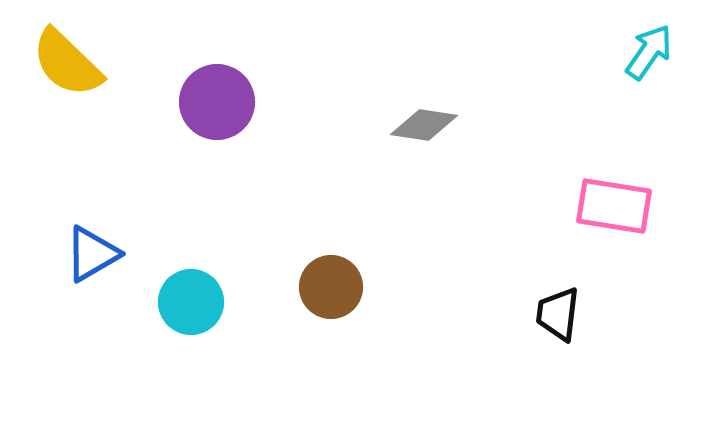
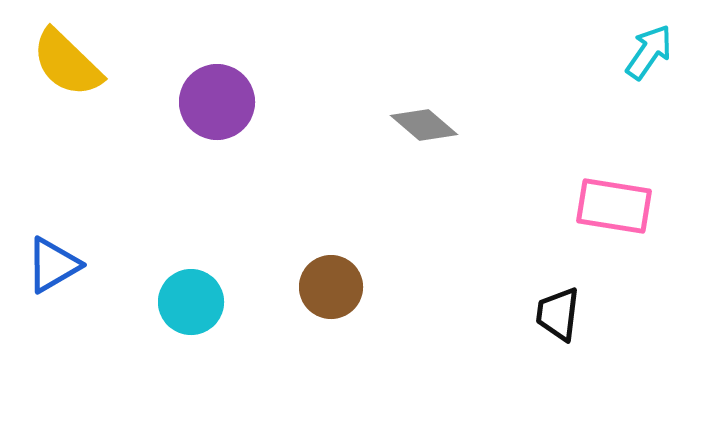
gray diamond: rotated 32 degrees clockwise
blue triangle: moved 39 px left, 11 px down
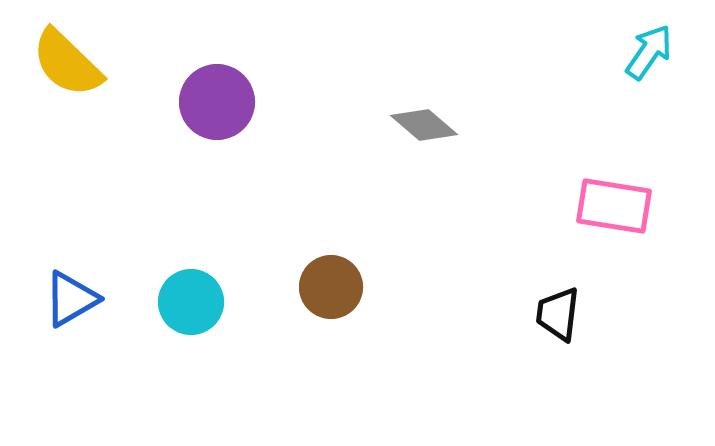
blue triangle: moved 18 px right, 34 px down
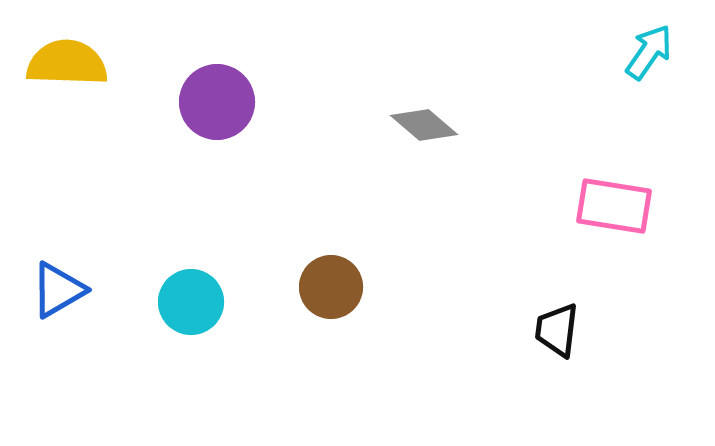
yellow semicircle: rotated 138 degrees clockwise
blue triangle: moved 13 px left, 9 px up
black trapezoid: moved 1 px left, 16 px down
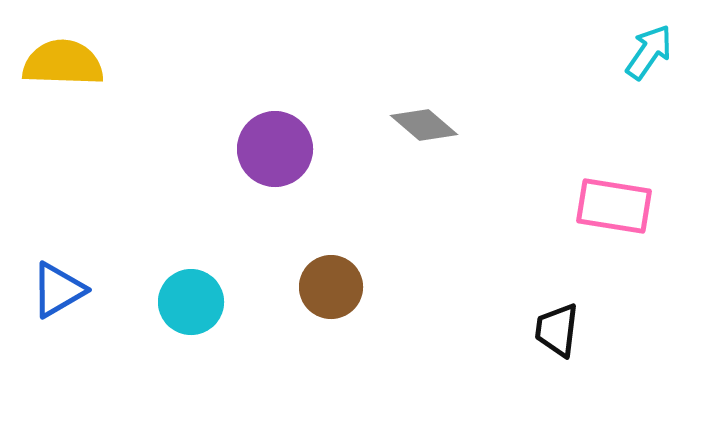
yellow semicircle: moved 4 px left
purple circle: moved 58 px right, 47 px down
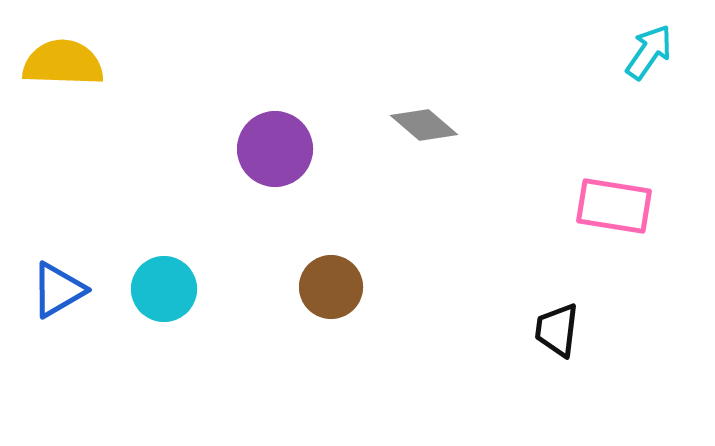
cyan circle: moved 27 px left, 13 px up
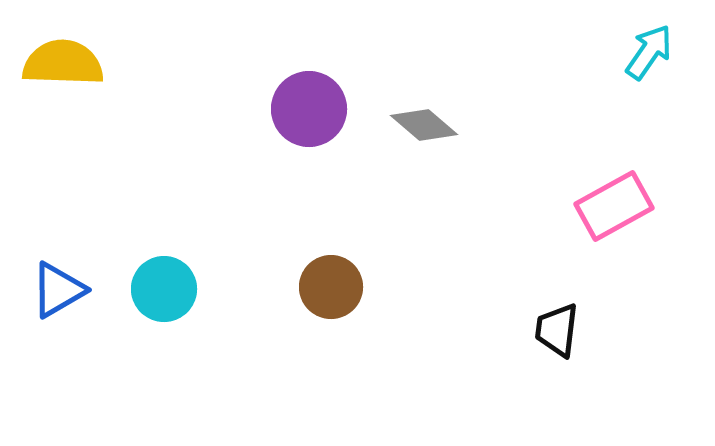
purple circle: moved 34 px right, 40 px up
pink rectangle: rotated 38 degrees counterclockwise
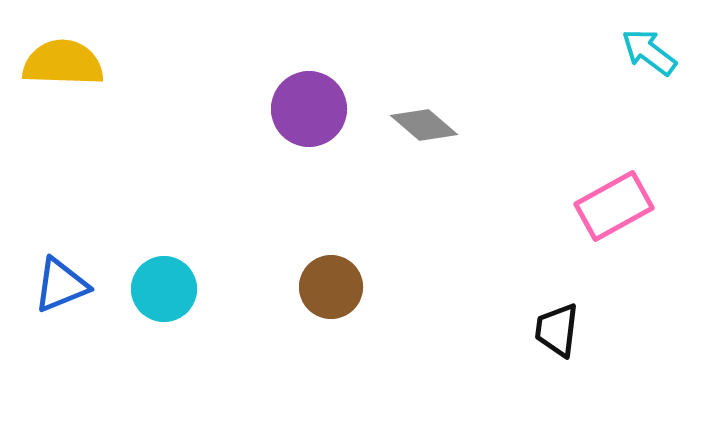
cyan arrow: rotated 88 degrees counterclockwise
blue triangle: moved 3 px right, 5 px up; rotated 8 degrees clockwise
